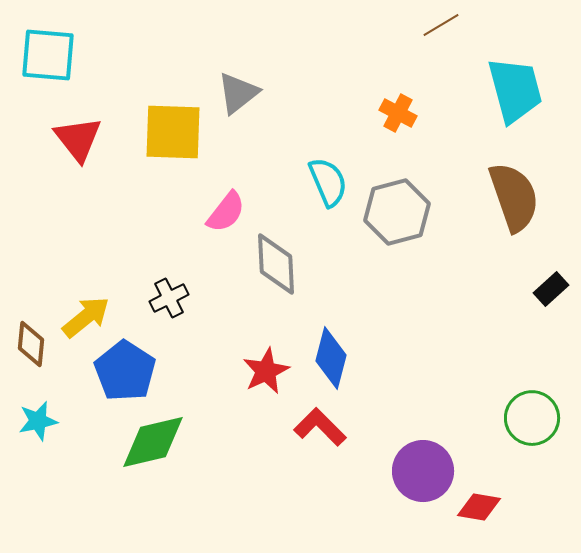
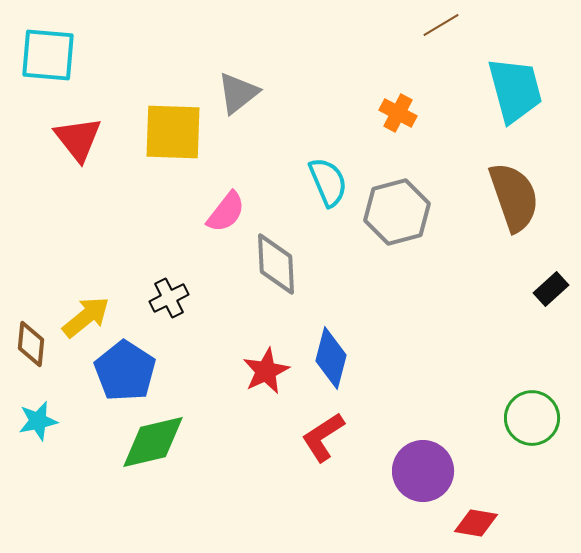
red L-shape: moved 3 px right, 10 px down; rotated 78 degrees counterclockwise
red diamond: moved 3 px left, 16 px down
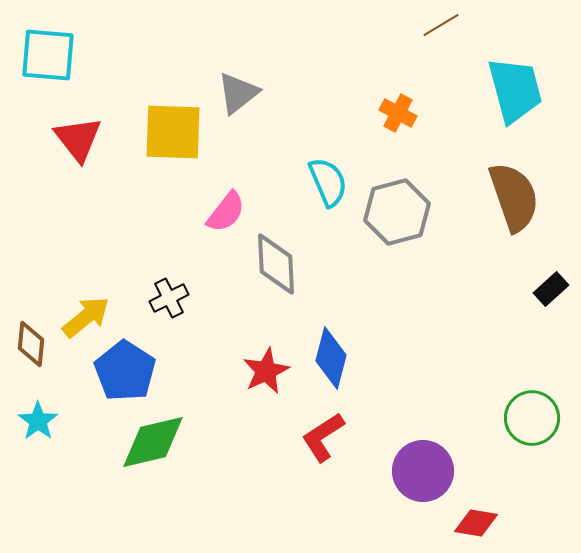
cyan star: rotated 24 degrees counterclockwise
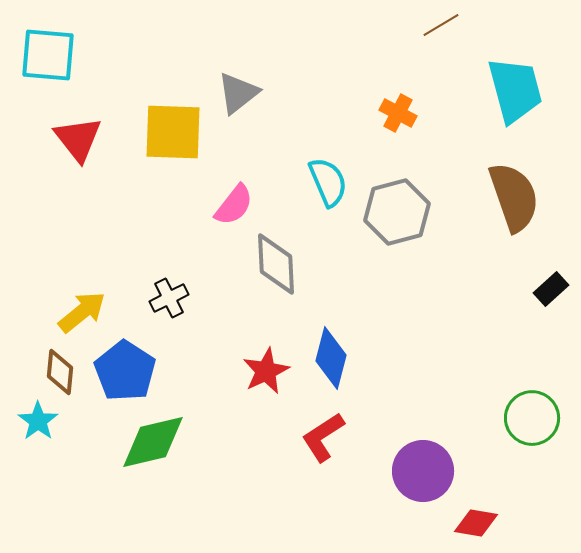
pink semicircle: moved 8 px right, 7 px up
yellow arrow: moved 4 px left, 5 px up
brown diamond: moved 29 px right, 28 px down
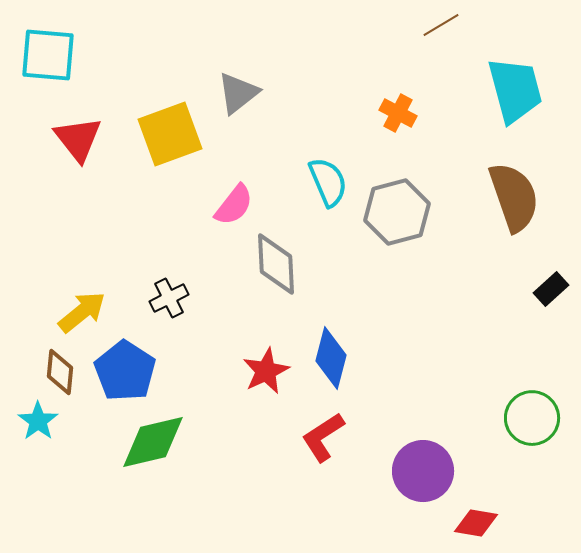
yellow square: moved 3 px left, 2 px down; rotated 22 degrees counterclockwise
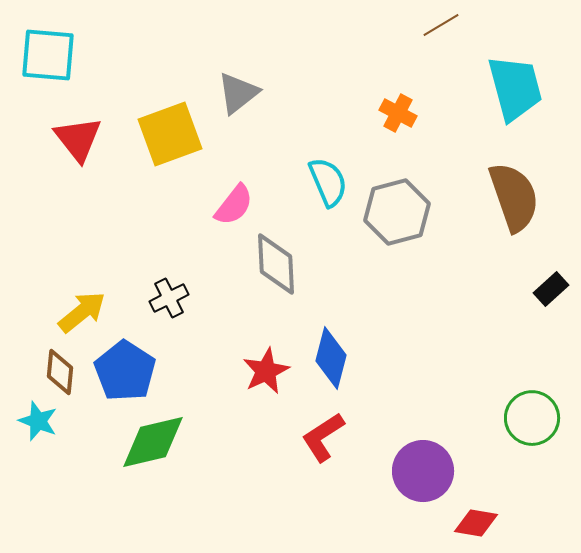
cyan trapezoid: moved 2 px up
cyan star: rotated 15 degrees counterclockwise
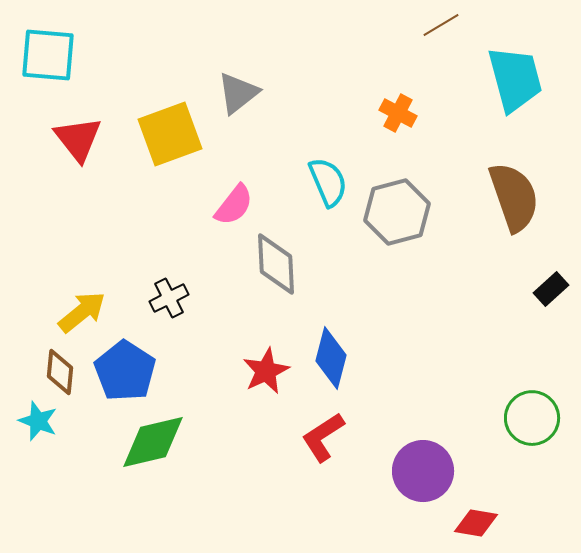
cyan trapezoid: moved 9 px up
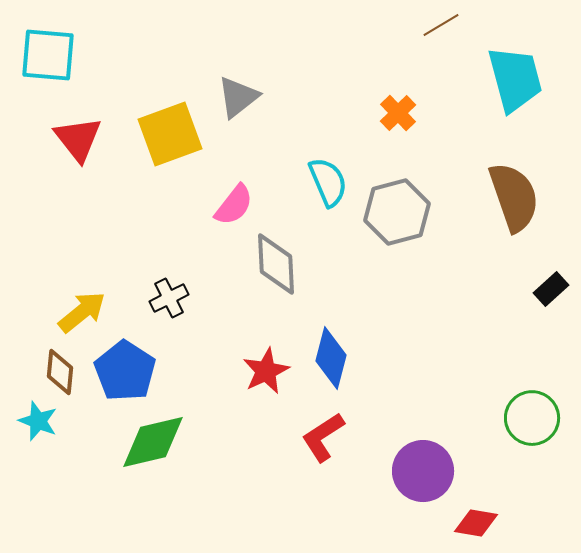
gray triangle: moved 4 px down
orange cross: rotated 18 degrees clockwise
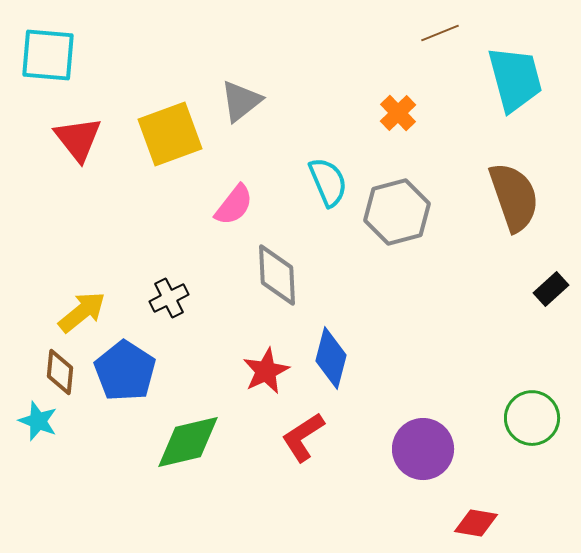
brown line: moved 1 px left, 8 px down; rotated 9 degrees clockwise
gray triangle: moved 3 px right, 4 px down
gray diamond: moved 1 px right, 11 px down
red L-shape: moved 20 px left
green diamond: moved 35 px right
purple circle: moved 22 px up
